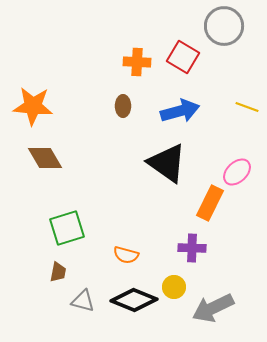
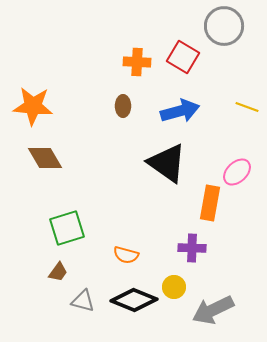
orange rectangle: rotated 16 degrees counterclockwise
brown trapezoid: rotated 25 degrees clockwise
gray arrow: moved 2 px down
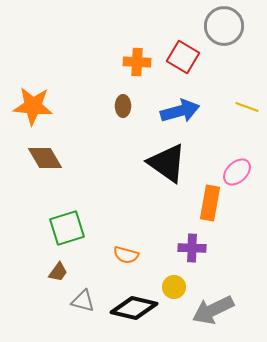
black diamond: moved 8 px down; rotated 9 degrees counterclockwise
